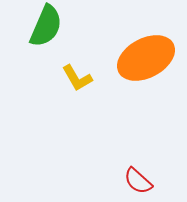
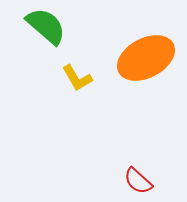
green semicircle: rotated 72 degrees counterclockwise
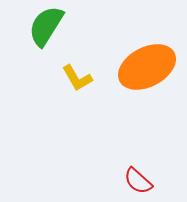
green semicircle: rotated 99 degrees counterclockwise
orange ellipse: moved 1 px right, 9 px down
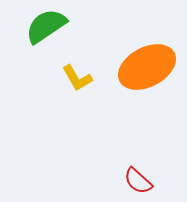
green semicircle: rotated 24 degrees clockwise
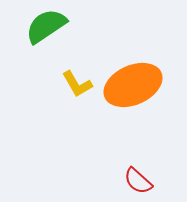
orange ellipse: moved 14 px left, 18 px down; rotated 4 degrees clockwise
yellow L-shape: moved 6 px down
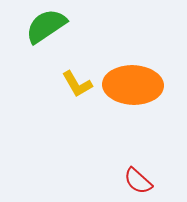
orange ellipse: rotated 26 degrees clockwise
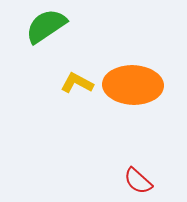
yellow L-shape: moved 1 px up; rotated 148 degrees clockwise
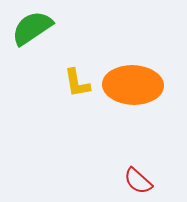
green semicircle: moved 14 px left, 2 px down
yellow L-shape: rotated 128 degrees counterclockwise
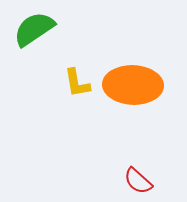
green semicircle: moved 2 px right, 1 px down
